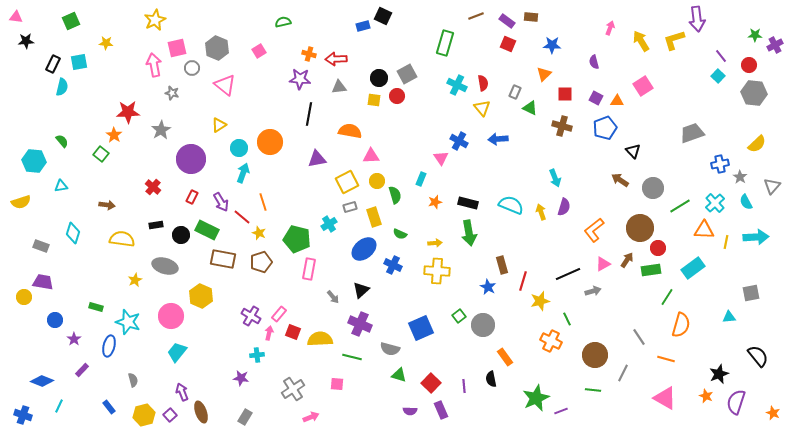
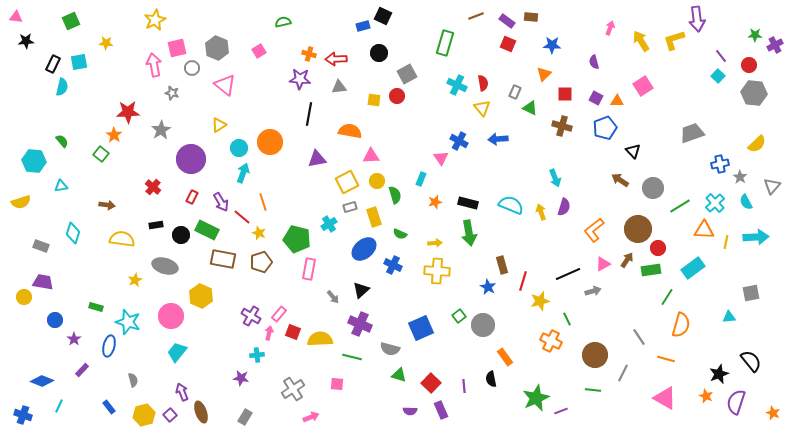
black circle at (379, 78): moved 25 px up
brown circle at (640, 228): moved 2 px left, 1 px down
black semicircle at (758, 356): moved 7 px left, 5 px down
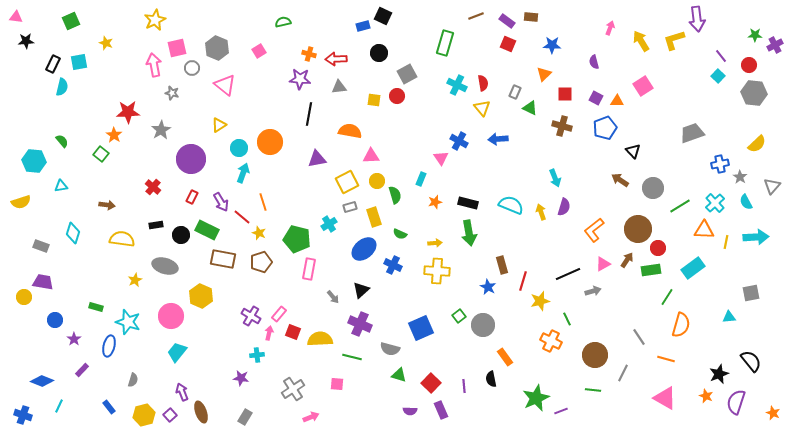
yellow star at (106, 43): rotated 16 degrees clockwise
gray semicircle at (133, 380): rotated 32 degrees clockwise
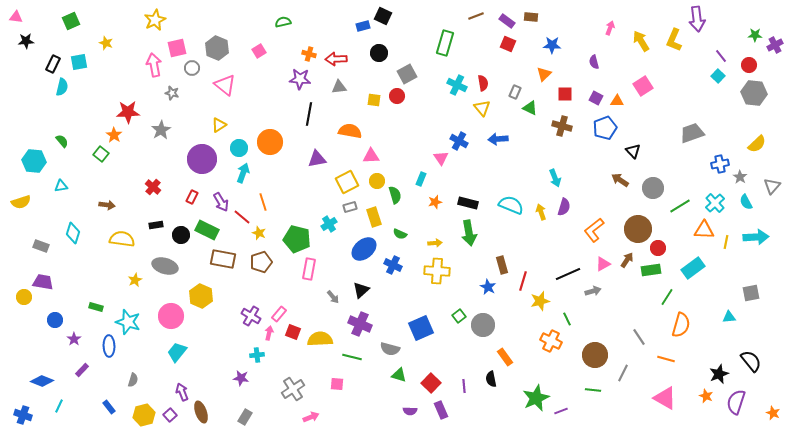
yellow L-shape at (674, 40): rotated 50 degrees counterclockwise
purple circle at (191, 159): moved 11 px right
blue ellipse at (109, 346): rotated 15 degrees counterclockwise
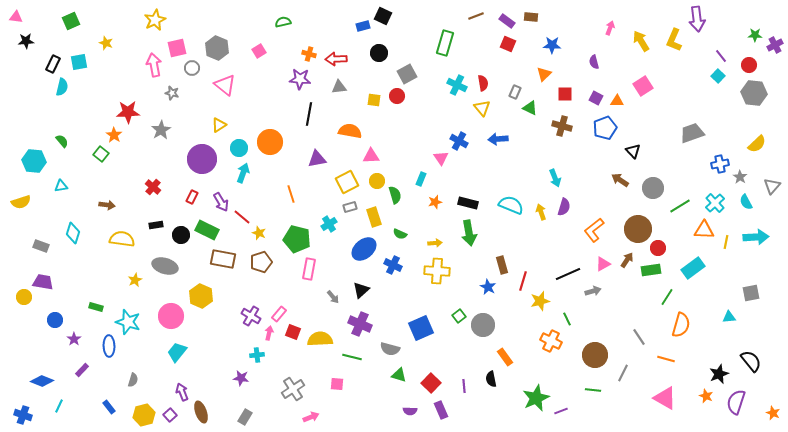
orange line at (263, 202): moved 28 px right, 8 px up
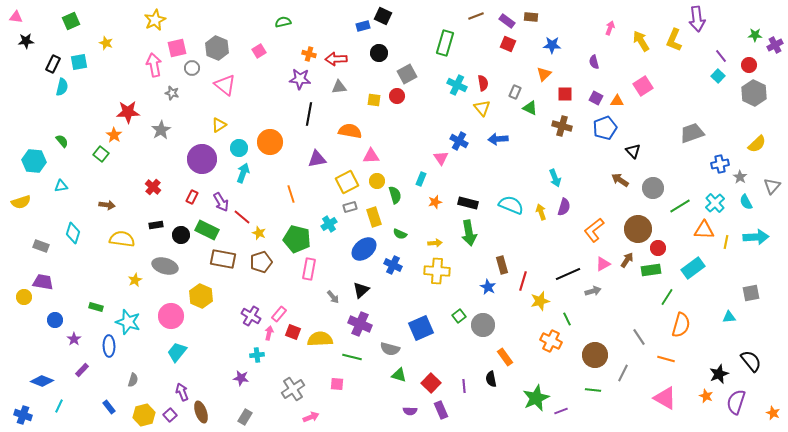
gray hexagon at (754, 93): rotated 20 degrees clockwise
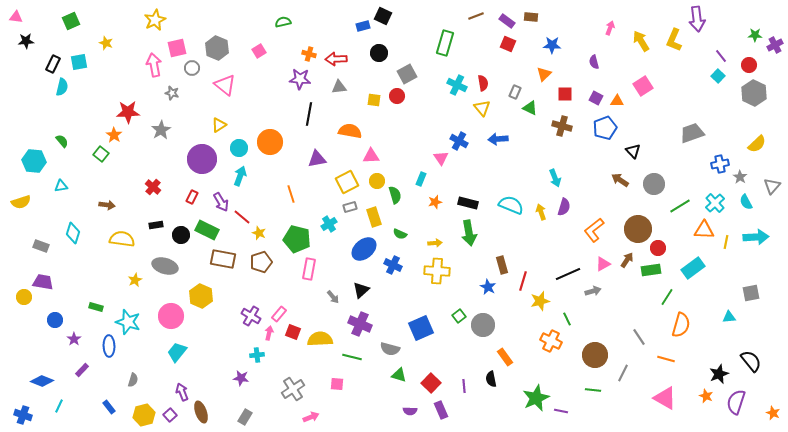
cyan arrow at (243, 173): moved 3 px left, 3 px down
gray circle at (653, 188): moved 1 px right, 4 px up
purple line at (561, 411): rotated 32 degrees clockwise
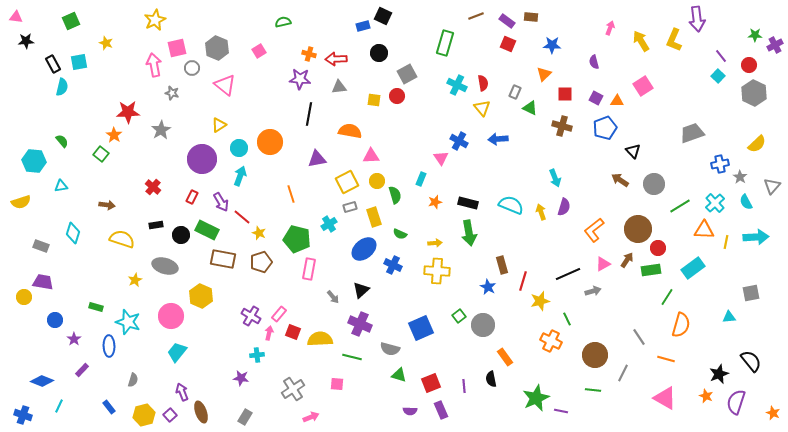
black rectangle at (53, 64): rotated 54 degrees counterclockwise
yellow semicircle at (122, 239): rotated 10 degrees clockwise
red square at (431, 383): rotated 24 degrees clockwise
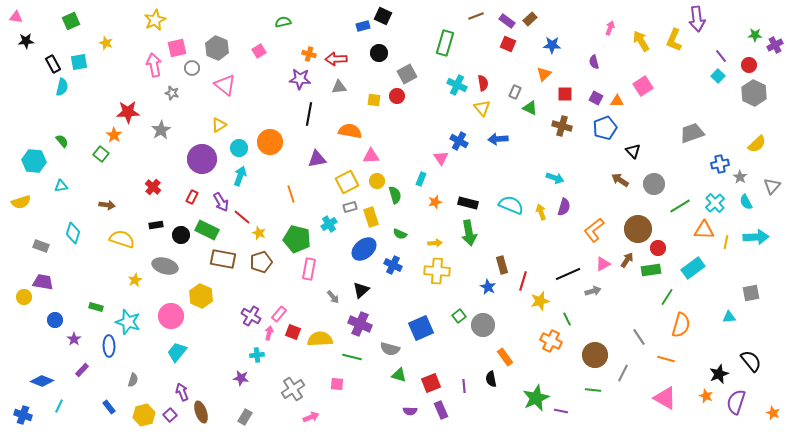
brown rectangle at (531, 17): moved 1 px left, 2 px down; rotated 48 degrees counterclockwise
cyan arrow at (555, 178): rotated 48 degrees counterclockwise
yellow rectangle at (374, 217): moved 3 px left
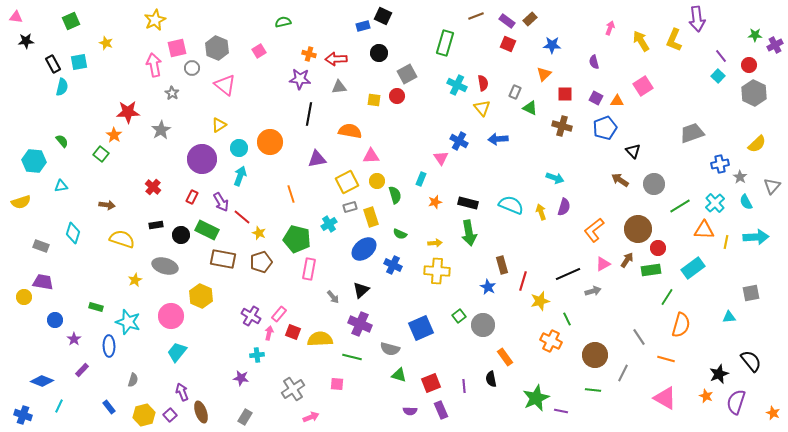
gray star at (172, 93): rotated 16 degrees clockwise
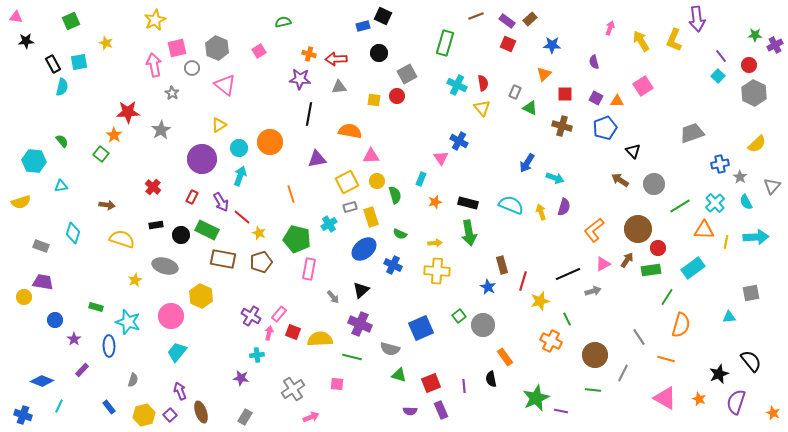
blue arrow at (498, 139): moved 29 px right, 24 px down; rotated 54 degrees counterclockwise
purple arrow at (182, 392): moved 2 px left, 1 px up
orange star at (706, 396): moved 7 px left, 3 px down
